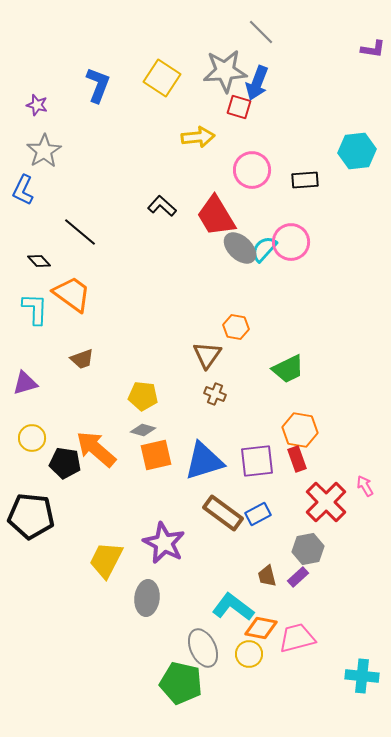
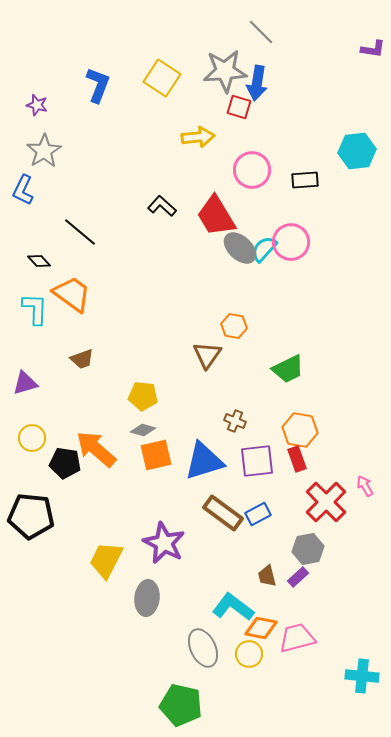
blue arrow at (257, 83): rotated 12 degrees counterclockwise
orange hexagon at (236, 327): moved 2 px left, 1 px up
brown cross at (215, 394): moved 20 px right, 27 px down
green pentagon at (181, 683): moved 22 px down
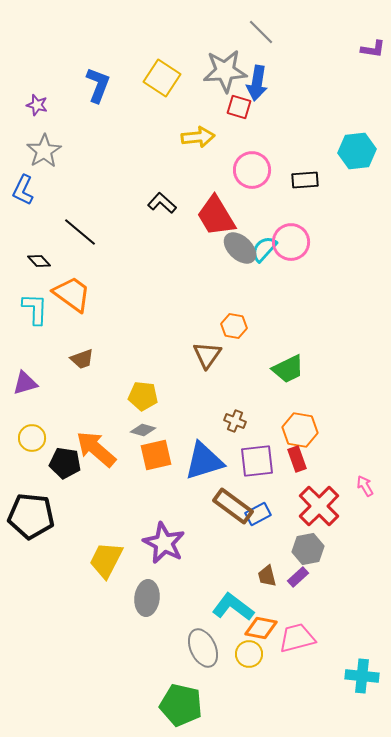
black L-shape at (162, 206): moved 3 px up
red cross at (326, 502): moved 7 px left, 4 px down
brown rectangle at (223, 513): moved 10 px right, 7 px up
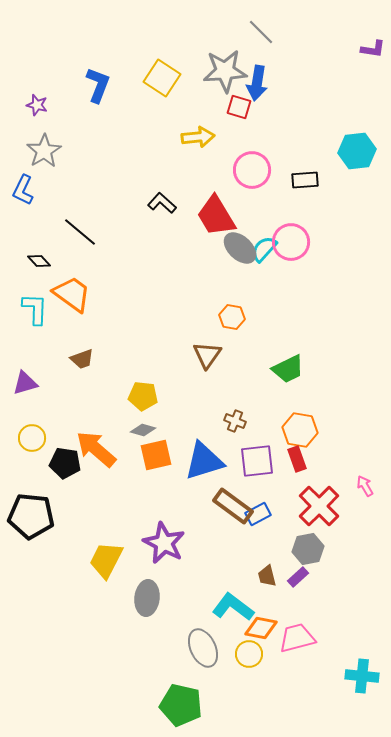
orange hexagon at (234, 326): moved 2 px left, 9 px up
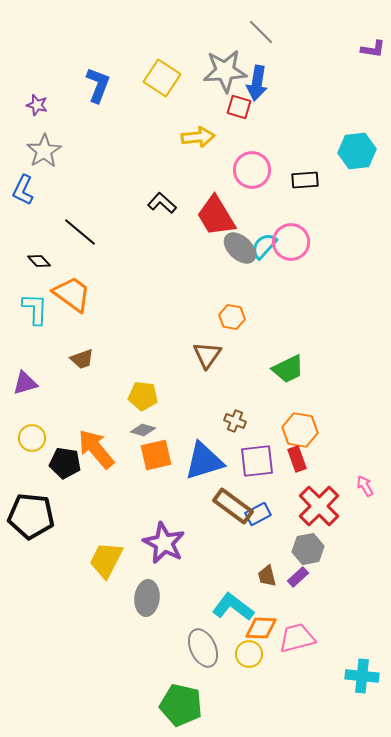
cyan semicircle at (264, 249): moved 3 px up
orange arrow at (96, 449): rotated 9 degrees clockwise
orange diamond at (261, 628): rotated 8 degrees counterclockwise
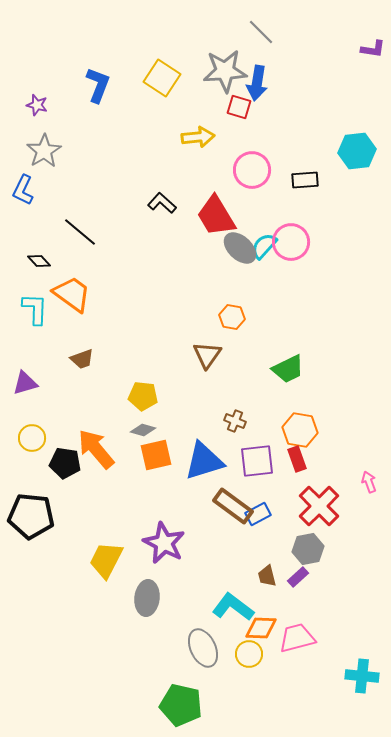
pink arrow at (365, 486): moved 4 px right, 4 px up; rotated 10 degrees clockwise
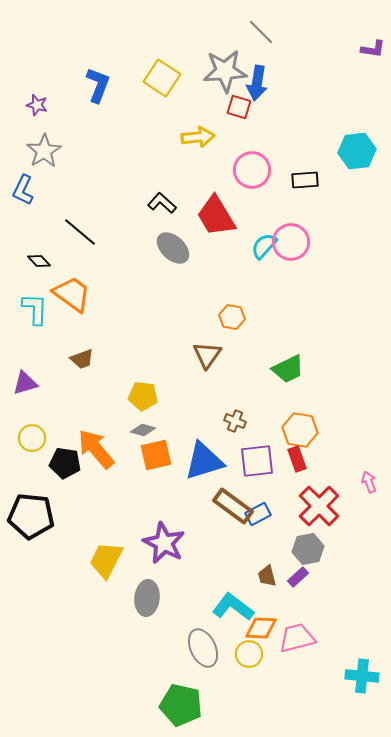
gray ellipse at (240, 248): moved 67 px left
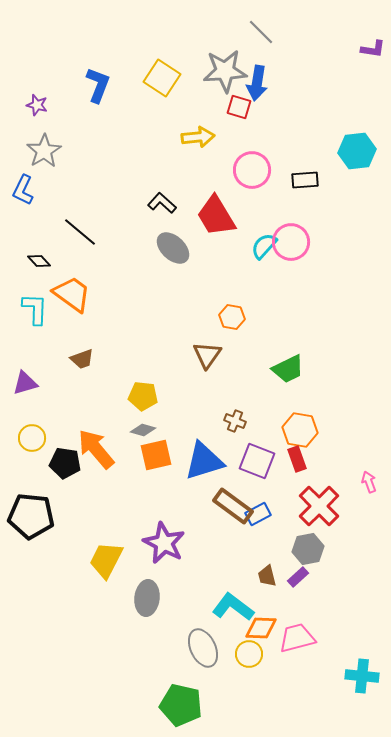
purple square at (257, 461): rotated 27 degrees clockwise
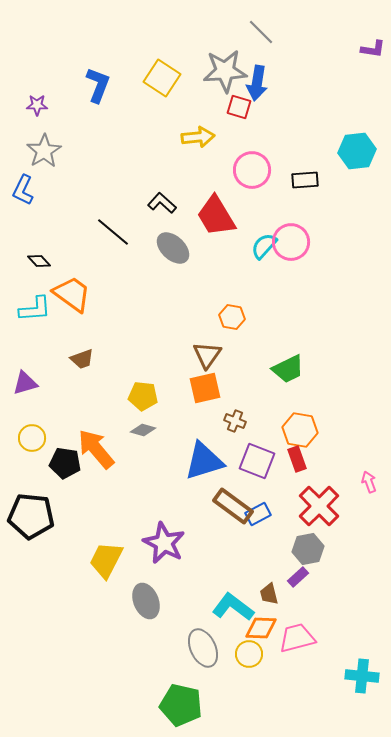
purple star at (37, 105): rotated 15 degrees counterclockwise
black line at (80, 232): moved 33 px right
cyan L-shape at (35, 309): rotated 84 degrees clockwise
orange square at (156, 455): moved 49 px right, 67 px up
brown trapezoid at (267, 576): moved 2 px right, 18 px down
gray ellipse at (147, 598): moved 1 px left, 3 px down; rotated 28 degrees counterclockwise
